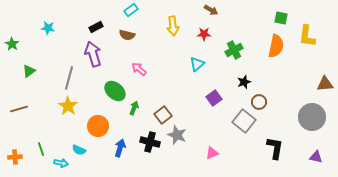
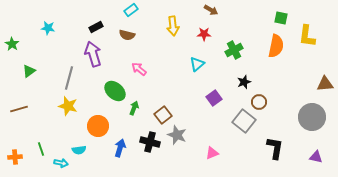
yellow star: rotated 18 degrees counterclockwise
cyan semicircle: rotated 32 degrees counterclockwise
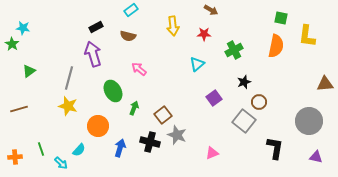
cyan star: moved 25 px left
brown semicircle: moved 1 px right, 1 px down
green ellipse: moved 2 px left; rotated 20 degrees clockwise
gray circle: moved 3 px left, 4 px down
cyan semicircle: rotated 40 degrees counterclockwise
cyan arrow: rotated 32 degrees clockwise
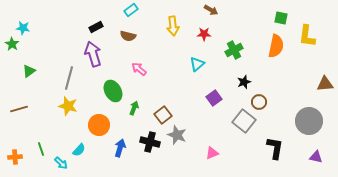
orange circle: moved 1 px right, 1 px up
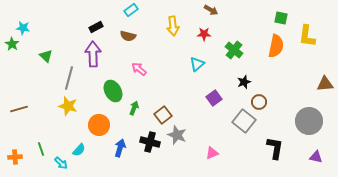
green cross: rotated 24 degrees counterclockwise
purple arrow: rotated 15 degrees clockwise
green triangle: moved 17 px right, 15 px up; rotated 40 degrees counterclockwise
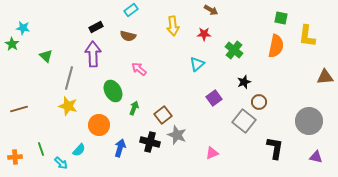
brown triangle: moved 7 px up
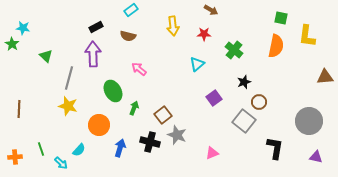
brown line: rotated 72 degrees counterclockwise
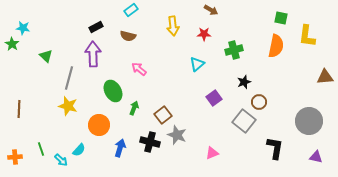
green cross: rotated 36 degrees clockwise
cyan arrow: moved 3 px up
